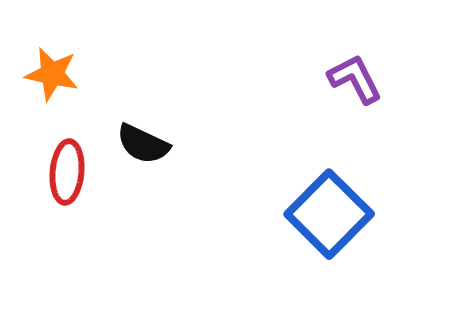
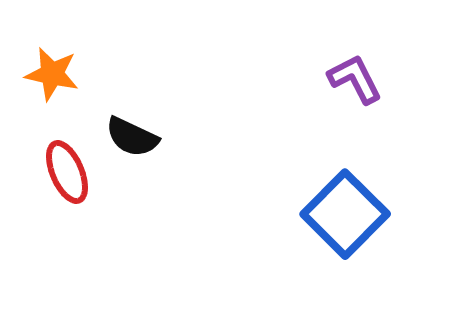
black semicircle: moved 11 px left, 7 px up
red ellipse: rotated 28 degrees counterclockwise
blue square: moved 16 px right
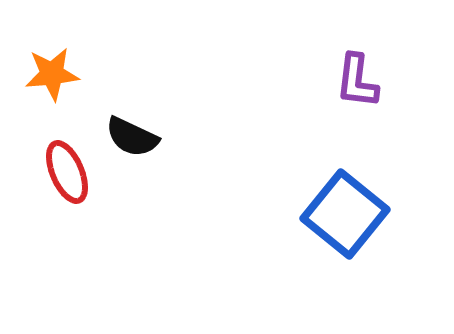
orange star: rotated 18 degrees counterclockwise
purple L-shape: moved 2 px right, 2 px down; rotated 146 degrees counterclockwise
blue square: rotated 6 degrees counterclockwise
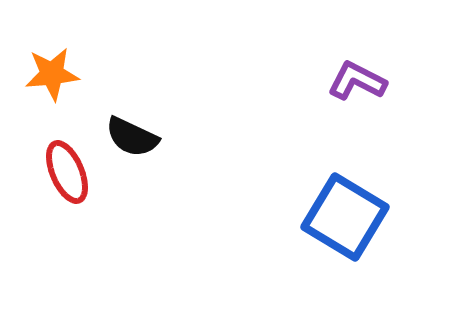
purple L-shape: rotated 110 degrees clockwise
blue square: moved 3 px down; rotated 8 degrees counterclockwise
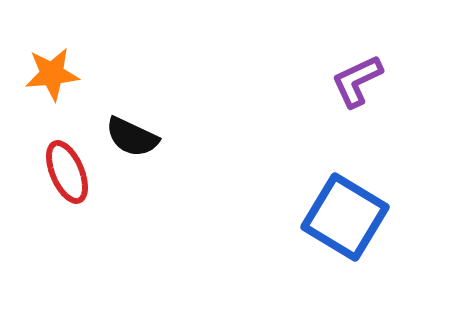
purple L-shape: rotated 52 degrees counterclockwise
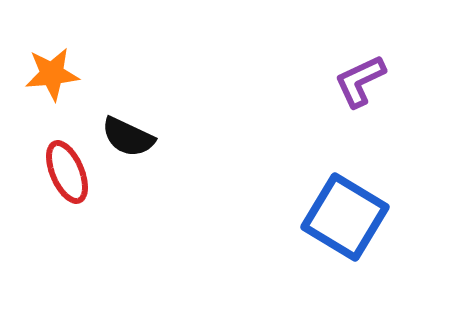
purple L-shape: moved 3 px right
black semicircle: moved 4 px left
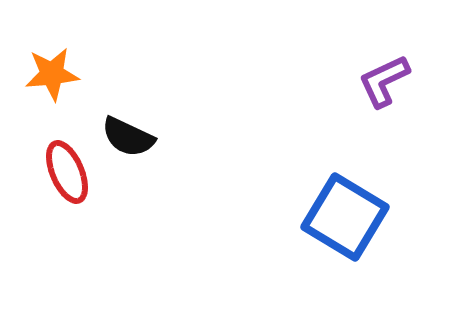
purple L-shape: moved 24 px right
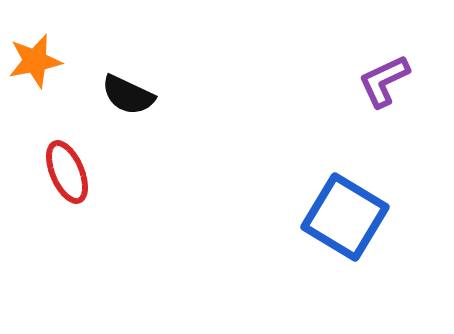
orange star: moved 17 px left, 13 px up; rotated 6 degrees counterclockwise
black semicircle: moved 42 px up
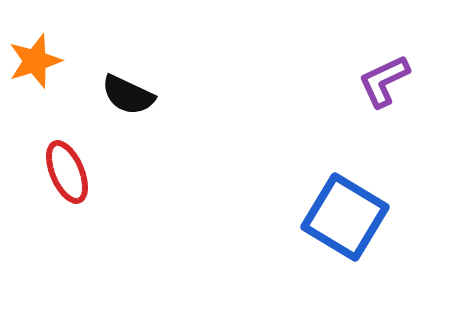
orange star: rotated 6 degrees counterclockwise
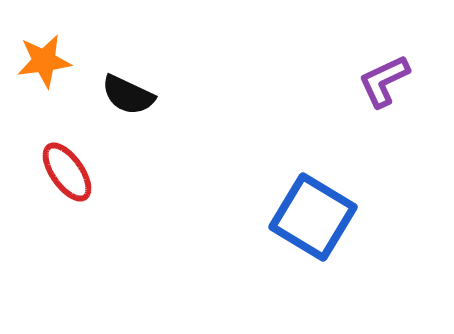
orange star: moved 9 px right; rotated 10 degrees clockwise
red ellipse: rotated 12 degrees counterclockwise
blue square: moved 32 px left
